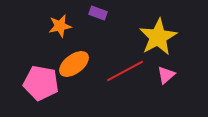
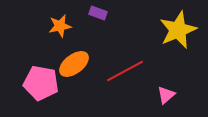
yellow star: moved 20 px right, 7 px up; rotated 6 degrees clockwise
pink triangle: moved 20 px down
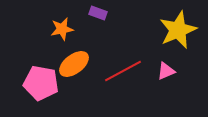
orange star: moved 2 px right, 3 px down
red line: moved 2 px left
pink triangle: moved 24 px up; rotated 18 degrees clockwise
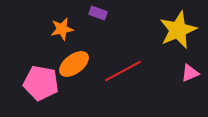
pink triangle: moved 24 px right, 2 px down
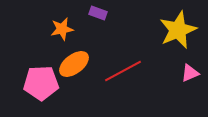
pink pentagon: rotated 12 degrees counterclockwise
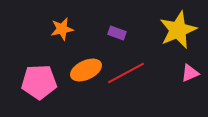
purple rectangle: moved 19 px right, 20 px down
orange ellipse: moved 12 px right, 6 px down; rotated 12 degrees clockwise
red line: moved 3 px right, 2 px down
pink pentagon: moved 2 px left, 1 px up
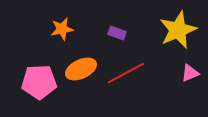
orange ellipse: moved 5 px left, 1 px up
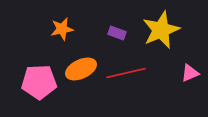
yellow star: moved 17 px left
red line: rotated 15 degrees clockwise
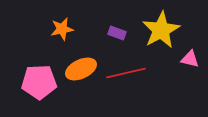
yellow star: rotated 6 degrees counterclockwise
pink triangle: moved 14 px up; rotated 36 degrees clockwise
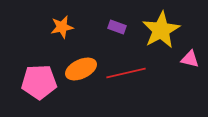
orange star: moved 2 px up
purple rectangle: moved 6 px up
